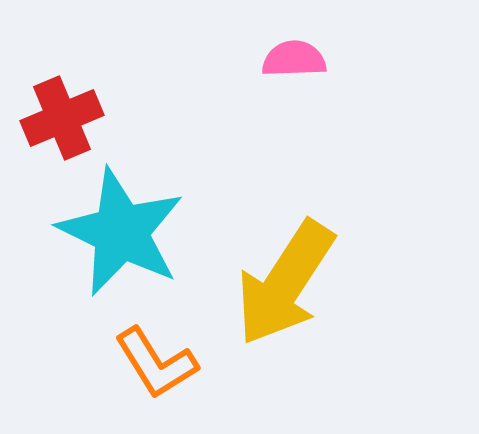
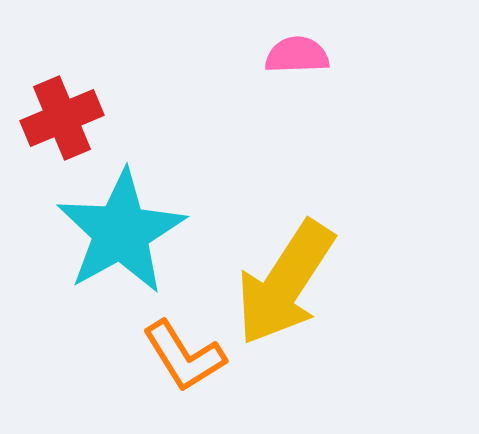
pink semicircle: moved 3 px right, 4 px up
cyan star: rotated 17 degrees clockwise
orange L-shape: moved 28 px right, 7 px up
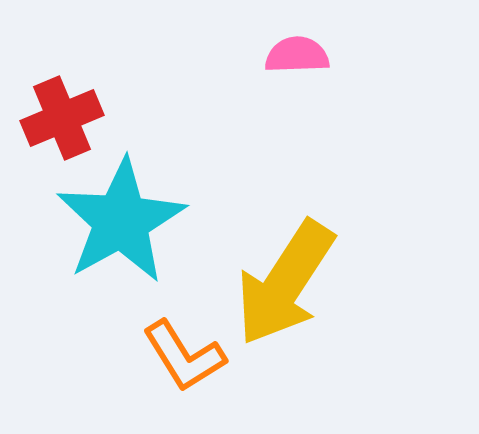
cyan star: moved 11 px up
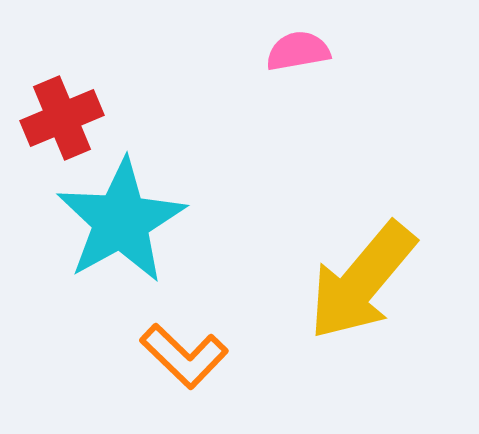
pink semicircle: moved 1 px right, 4 px up; rotated 8 degrees counterclockwise
yellow arrow: moved 77 px right, 2 px up; rotated 7 degrees clockwise
orange L-shape: rotated 14 degrees counterclockwise
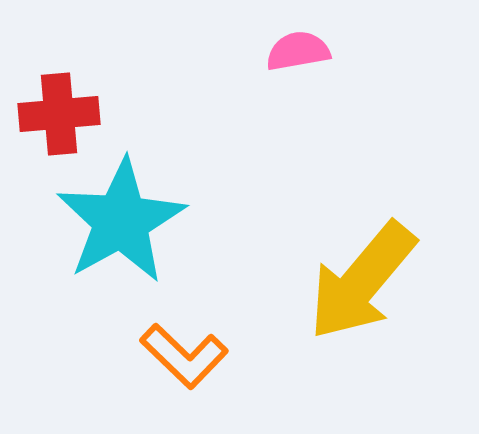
red cross: moved 3 px left, 4 px up; rotated 18 degrees clockwise
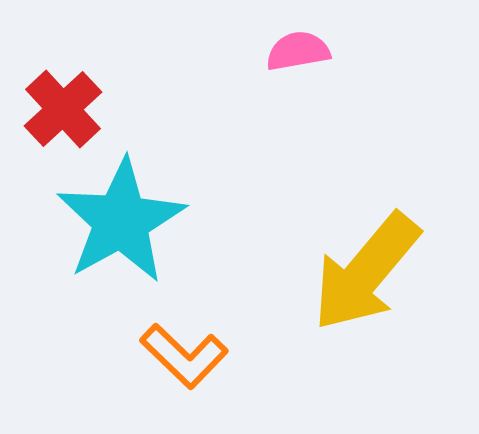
red cross: moved 4 px right, 5 px up; rotated 38 degrees counterclockwise
yellow arrow: moved 4 px right, 9 px up
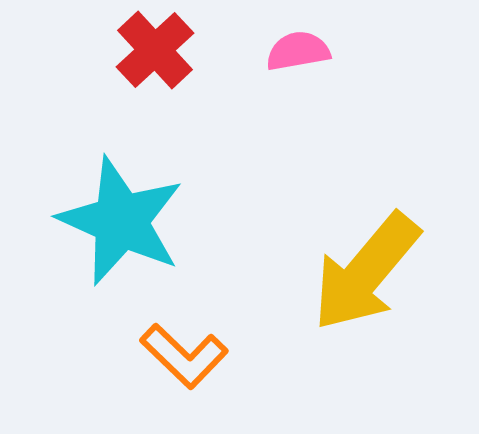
red cross: moved 92 px right, 59 px up
cyan star: rotated 19 degrees counterclockwise
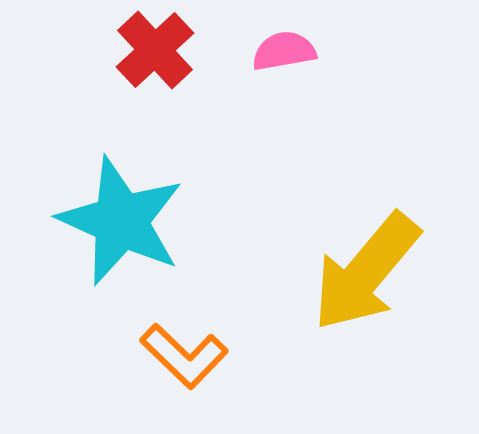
pink semicircle: moved 14 px left
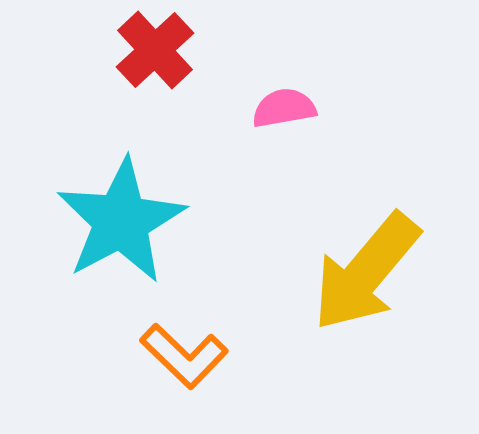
pink semicircle: moved 57 px down
cyan star: rotated 20 degrees clockwise
